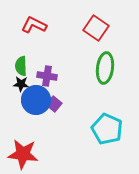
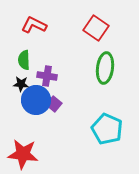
green semicircle: moved 3 px right, 6 px up
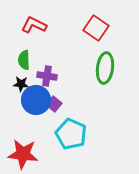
cyan pentagon: moved 36 px left, 5 px down
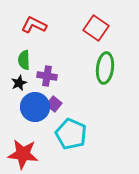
black star: moved 2 px left, 1 px up; rotated 28 degrees counterclockwise
blue circle: moved 1 px left, 7 px down
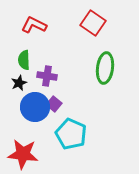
red square: moved 3 px left, 5 px up
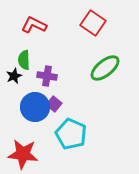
green ellipse: rotated 44 degrees clockwise
black star: moved 5 px left, 7 px up
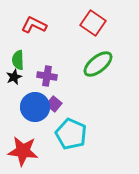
green semicircle: moved 6 px left
green ellipse: moved 7 px left, 4 px up
black star: moved 1 px down
red star: moved 3 px up
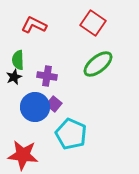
red star: moved 4 px down
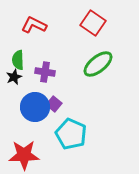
purple cross: moved 2 px left, 4 px up
red star: moved 1 px right; rotated 8 degrees counterclockwise
